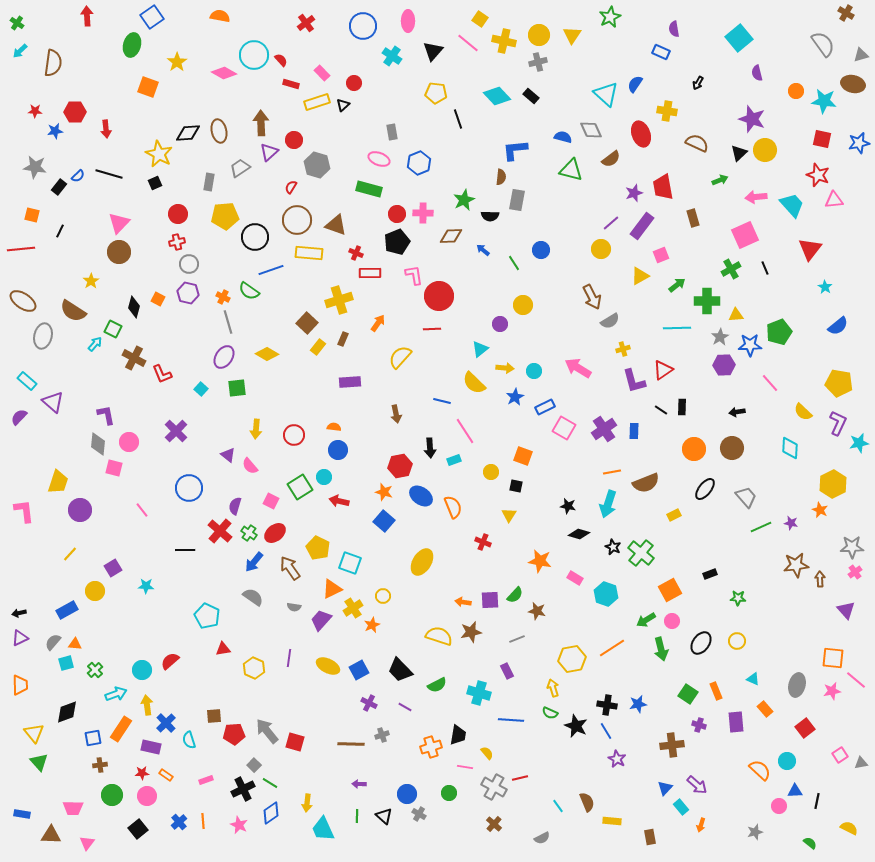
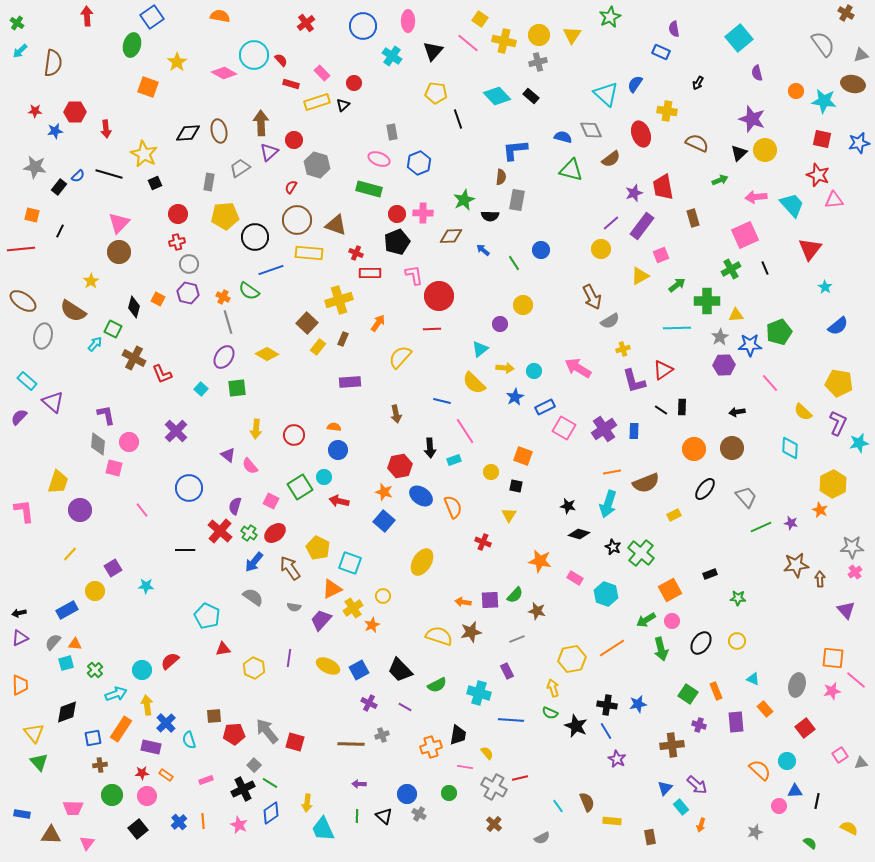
yellow star at (159, 154): moved 15 px left
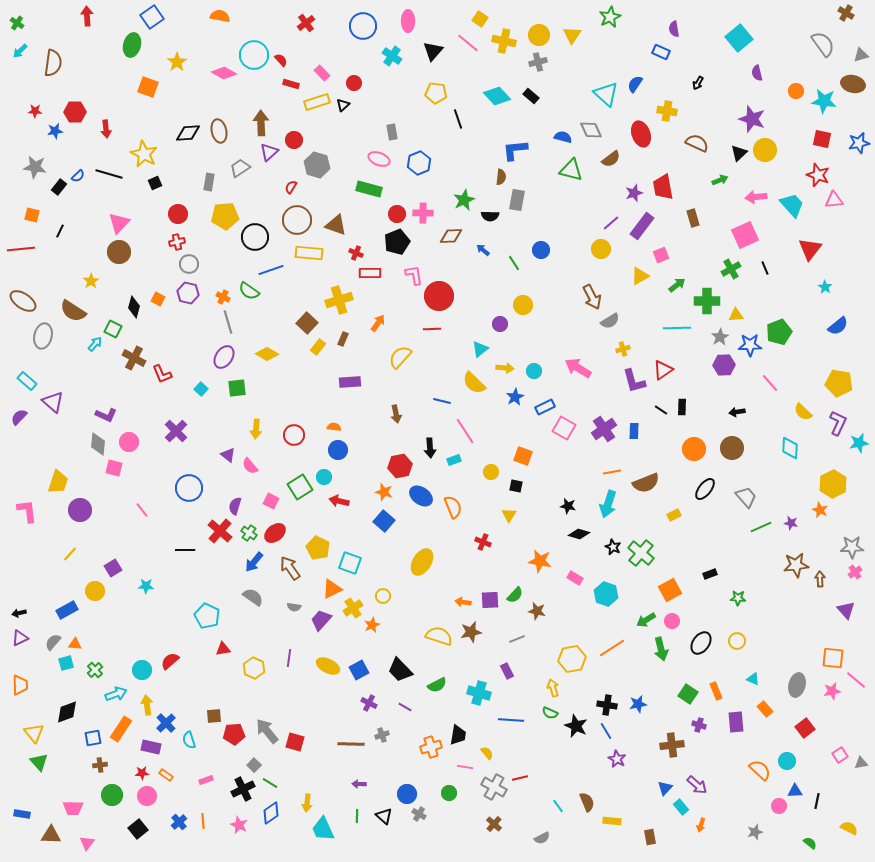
purple L-shape at (106, 415): rotated 125 degrees clockwise
pink L-shape at (24, 511): moved 3 px right
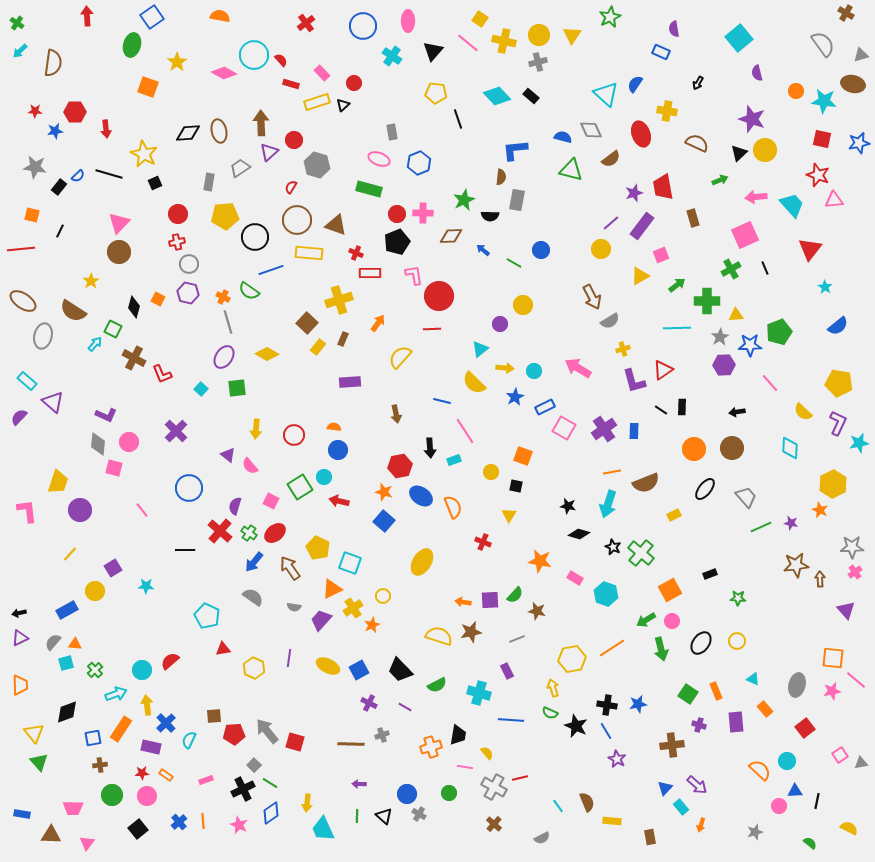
green line at (514, 263): rotated 28 degrees counterclockwise
cyan semicircle at (189, 740): rotated 42 degrees clockwise
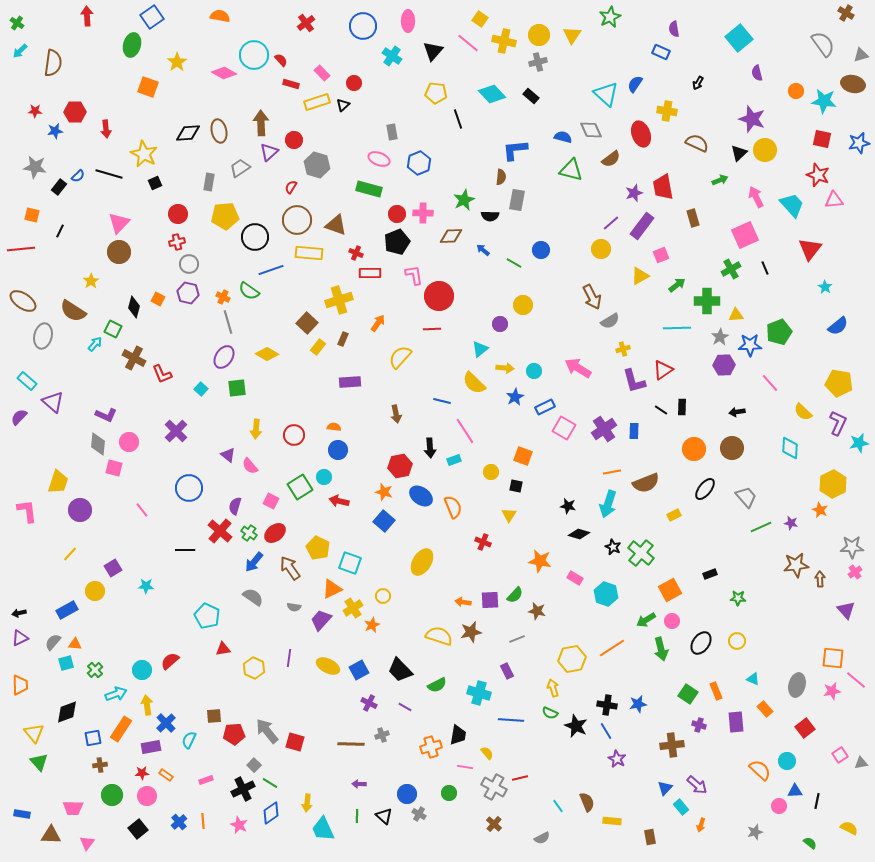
cyan diamond at (497, 96): moved 5 px left, 2 px up
pink arrow at (756, 197): rotated 70 degrees clockwise
purple rectangle at (151, 747): rotated 24 degrees counterclockwise
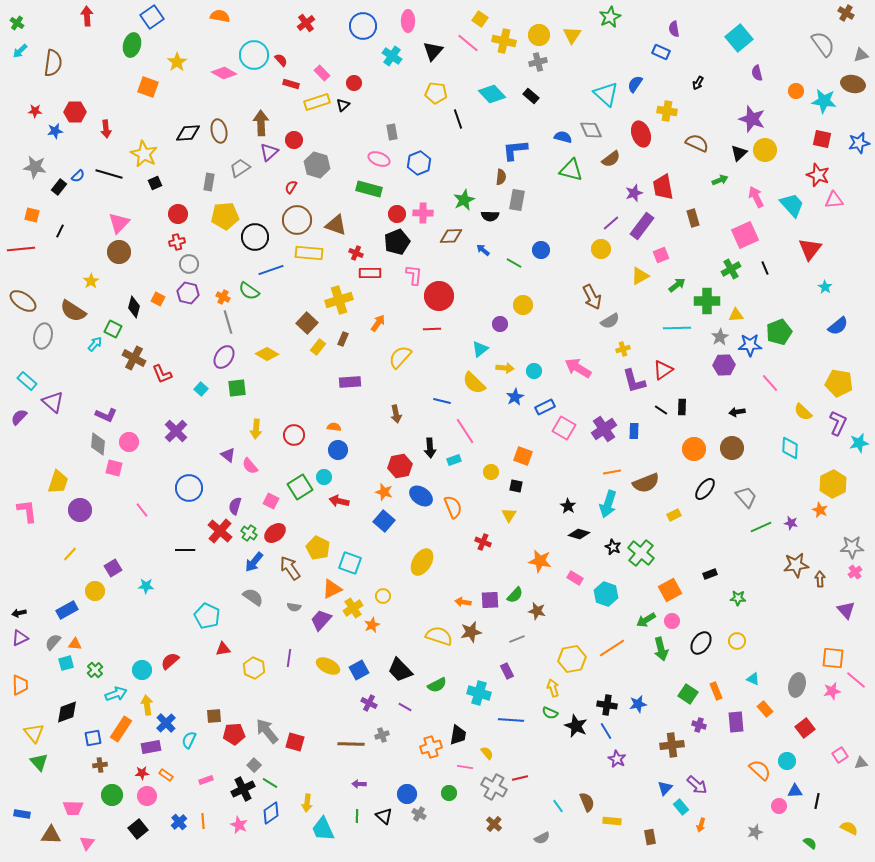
pink L-shape at (414, 275): rotated 15 degrees clockwise
black star at (568, 506): rotated 21 degrees clockwise
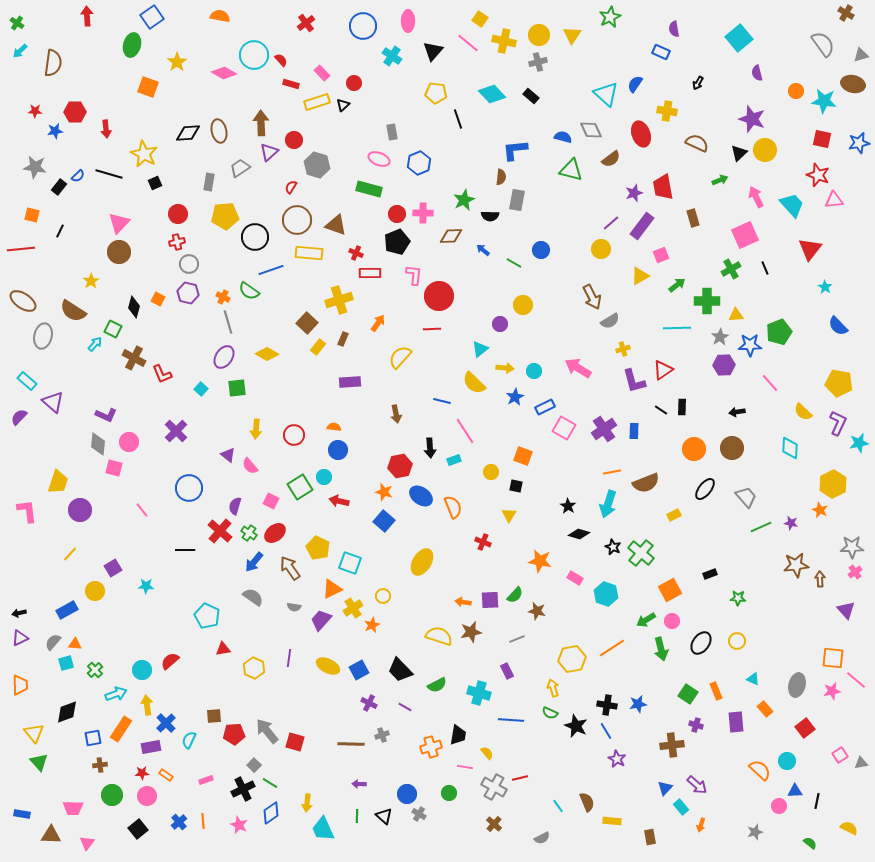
blue semicircle at (838, 326): rotated 85 degrees clockwise
purple cross at (699, 725): moved 3 px left
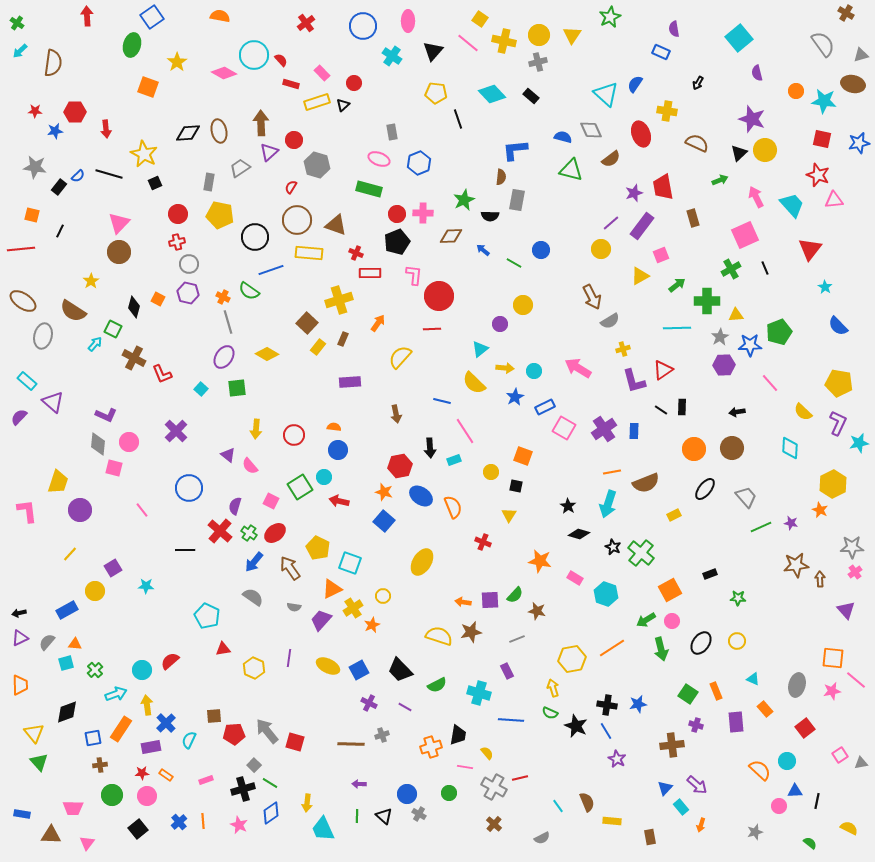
yellow pentagon at (225, 216): moved 5 px left, 1 px up; rotated 16 degrees clockwise
gray semicircle at (53, 642): moved 6 px left
black cross at (243, 789): rotated 10 degrees clockwise
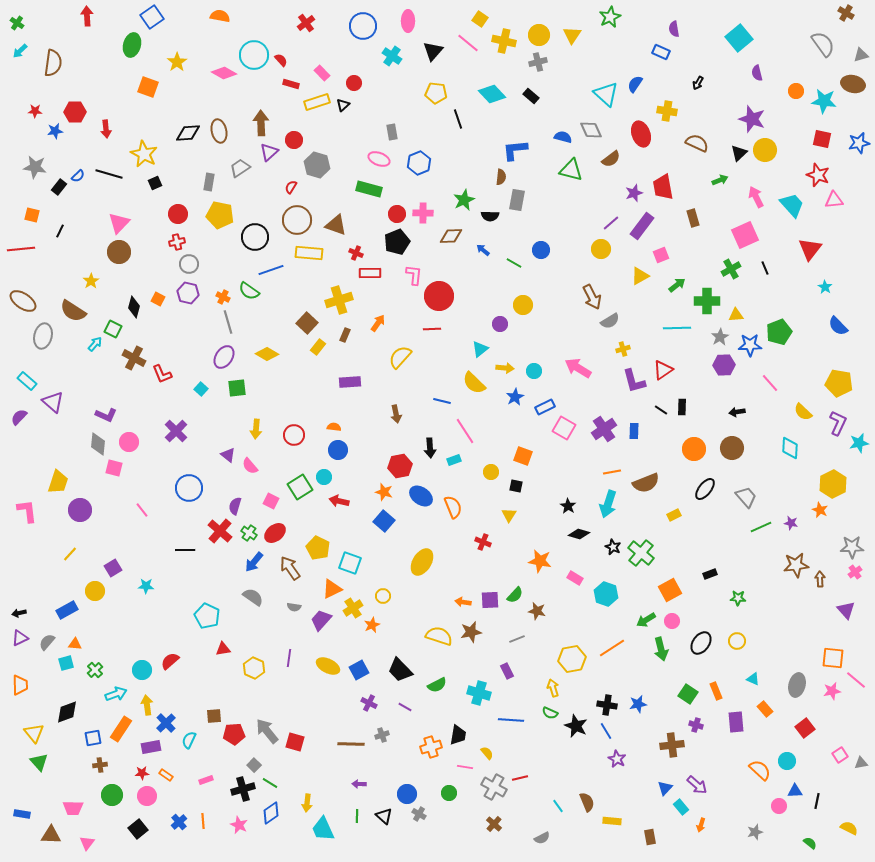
brown rectangle at (343, 339): moved 2 px right, 4 px up
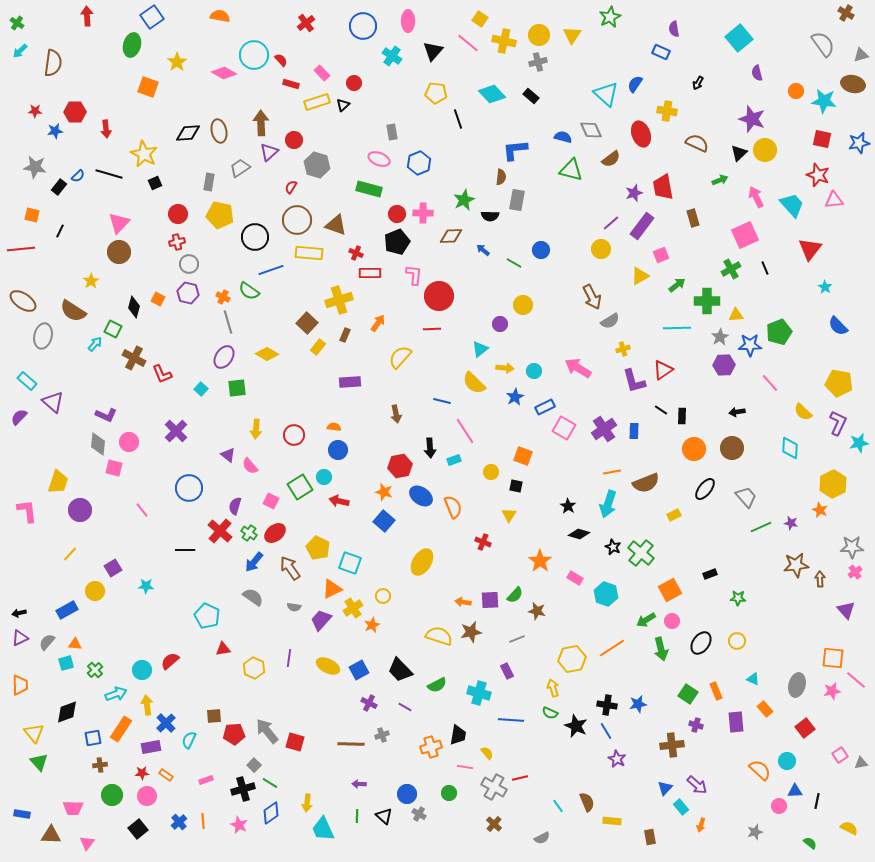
black rectangle at (682, 407): moved 9 px down
orange star at (540, 561): rotated 25 degrees clockwise
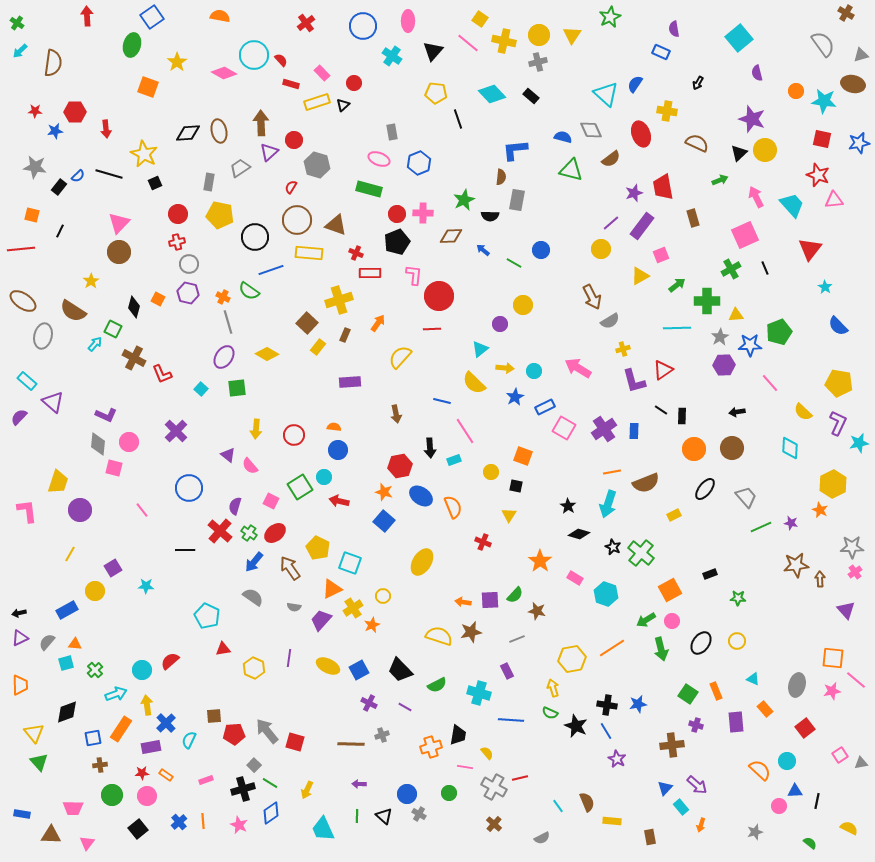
yellow line at (70, 554): rotated 14 degrees counterclockwise
yellow arrow at (307, 803): moved 13 px up; rotated 18 degrees clockwise
